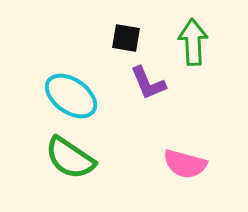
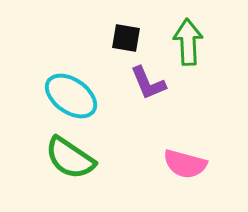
green arrow: moved 5 px left
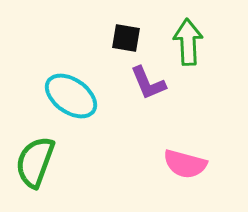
green semicircle: moved 35 px left, 4 px down; rotated 76 degrees clockwise
